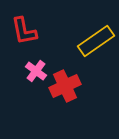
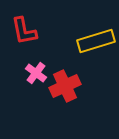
yellow rectangle: rotated 18 degrees clockwise
pink cross: moved 2 px down
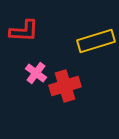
red L-shape: rotated 76 degrees counterclockwise
red cross: rotated 8 degrees clockwise
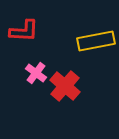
yellow rectangle: rotated 6 degrees clockwise
red cross: rotated 32 degrees counterclockwise
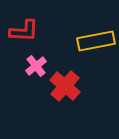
pink cross: moved 7 px up; rotated 15 degrees clockwise
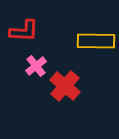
yellow rectangle: rotated 12 degrees clockwise
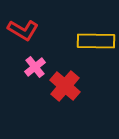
red L-shape: moved 1 px left, 1 px up; rotated 28 degrees clockwise
pink cross: moved 1 px left, 1 px down
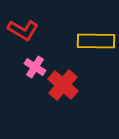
pink cross: rotated 20 degrees counterclockwise
red cross: moved 2 px left, 1 px up
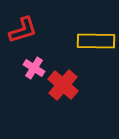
red L-shape: rotated 48 degrees counterclockwise
pink cross: moved 1 px left, 1 px down
